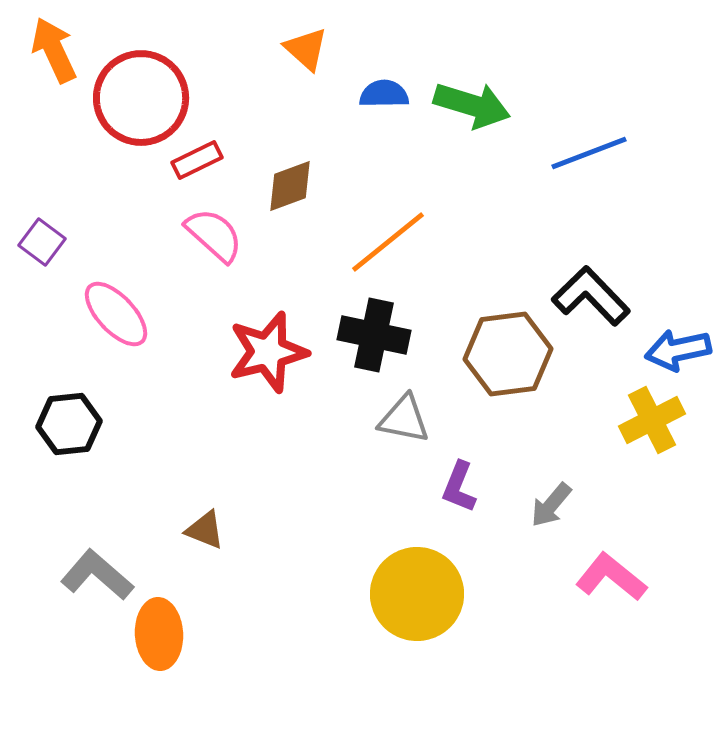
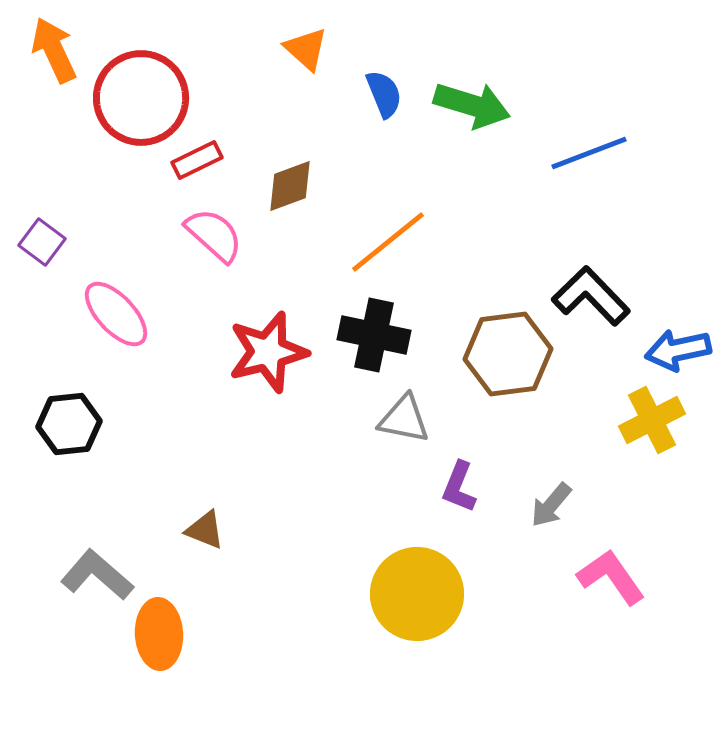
blue semicircle: rotated 69 degrees clockwise
pink L-shape: rotated 16 degrees clockwise
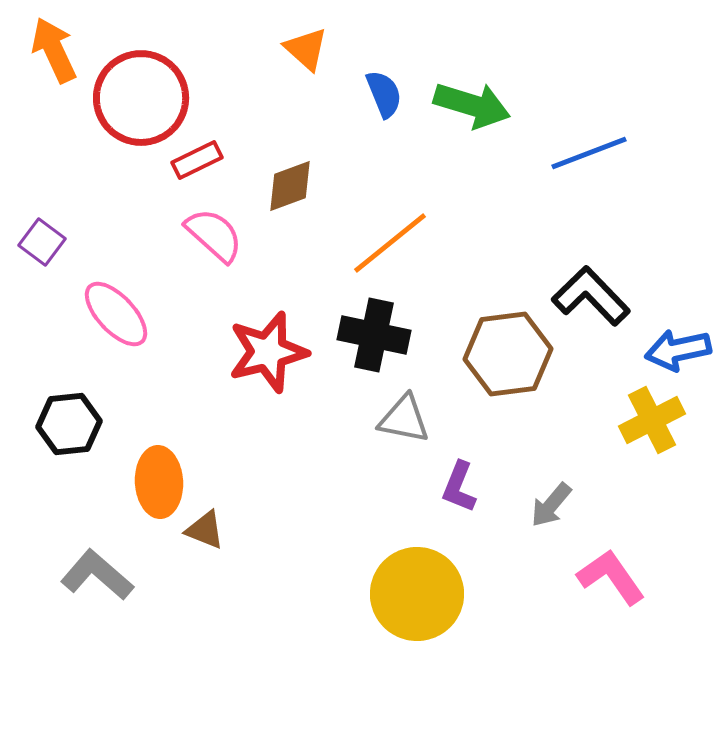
orange line: moved 2 px right, 1 px down
orange ellipse: moved 152 px up
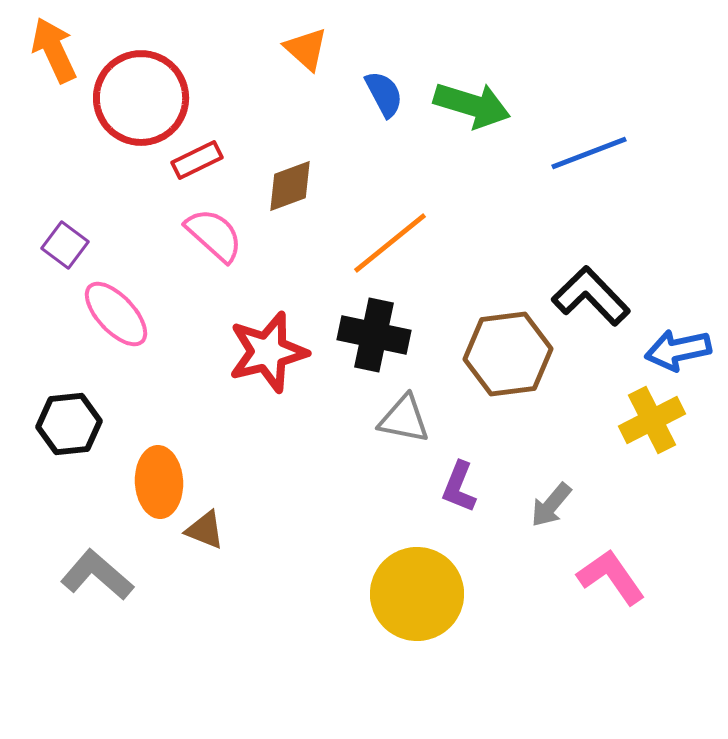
blue semicircle: rotated 6 degrees counterclockwise
purple square: moved 23 px right, 3 px down
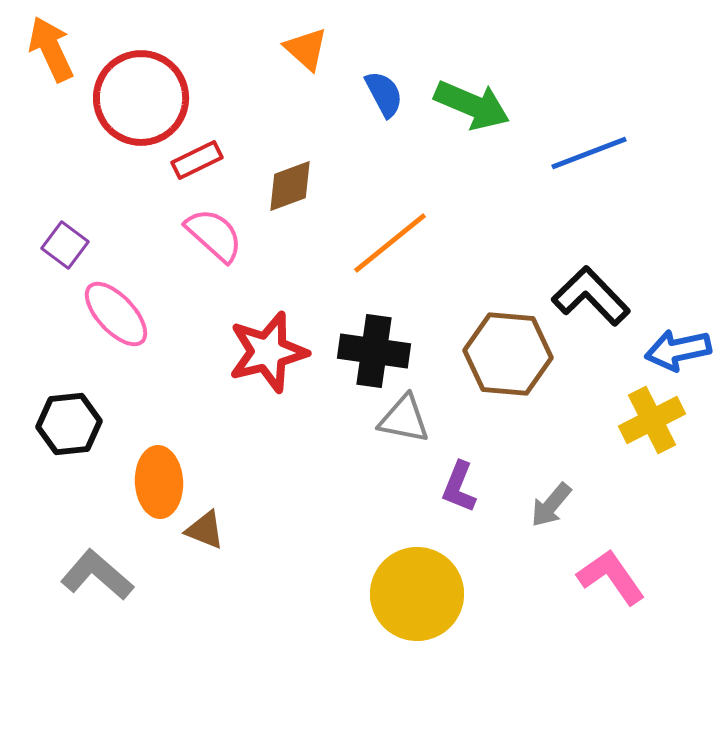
orange arrow: moved 3 px left, 1 px up
green arrow: rotated 6 degrees clockwise
black cross: moved 16 px down; rotated 4 degrees counterclockwise
brown hexagon: rotated 12 degrees clockwise
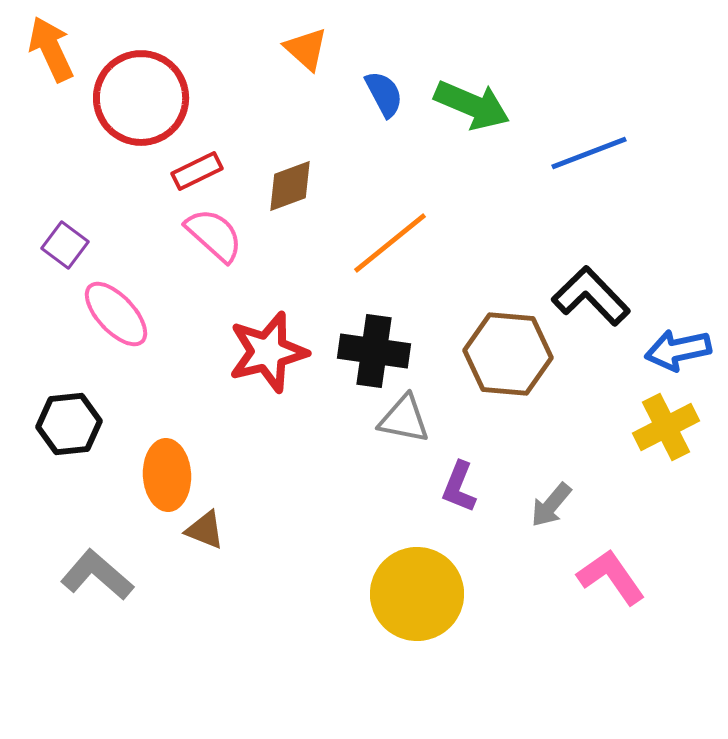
red rectangle: moved 11 px down
yellow cross: moved 14 px right, 7 px down
orange ellipse: moved 8 px right, 7 px up
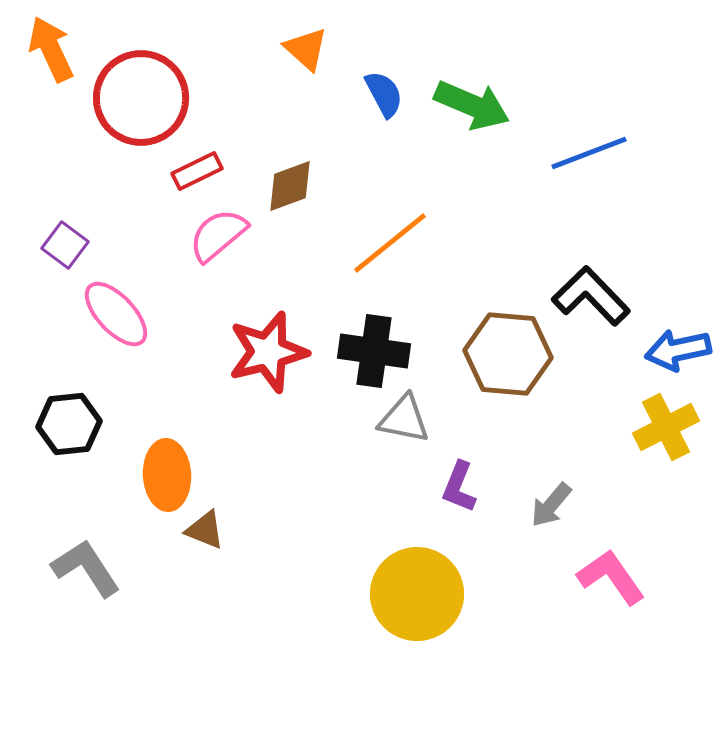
pink semicircle: moved 4 px right; rotated 82 degrees counterclockwise
gray L-shape: moved 11 px left, 7 px up; rotated 16 degrees clockwise
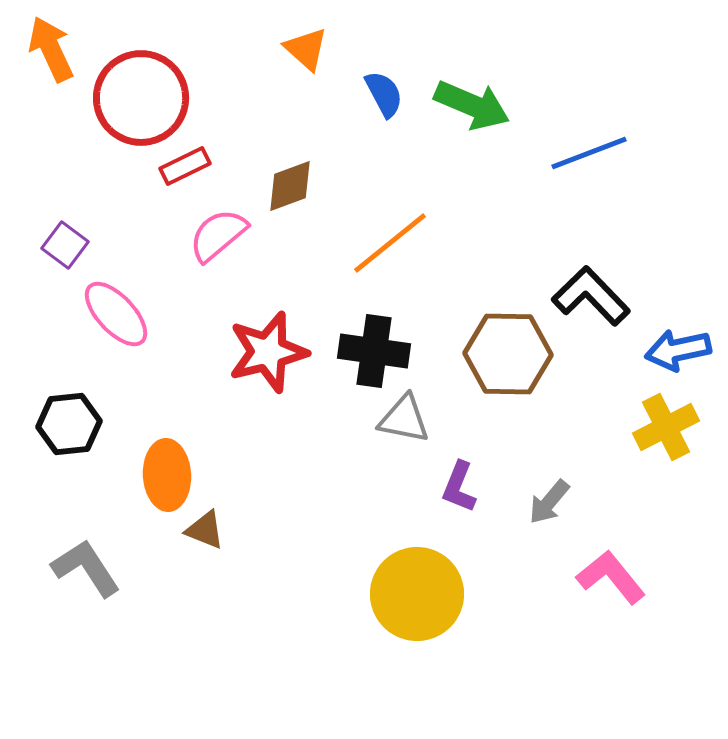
red rectangle: moved 12 px left, 5 px up
brown hexagon: rotated 4 degrees counterclockwise
gray arrow: moved 2 px left, 3 px up
pink L-shape: rotated 4 degrees counterclockwise
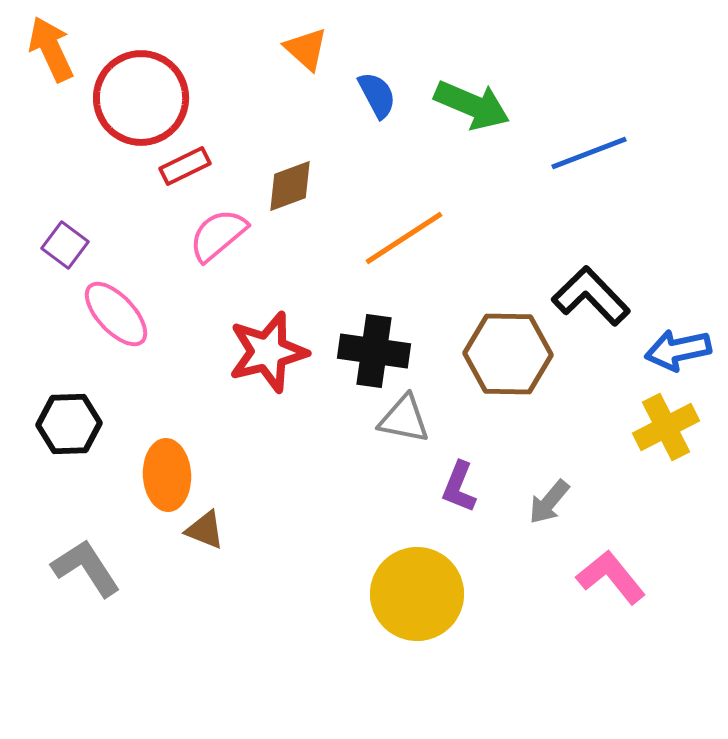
blue semicircle: moved 7 px left, 1 px down
orange line: moved 14 px right, 5 px up; rotated 6 degrees clockwise
black hexagon: rotated 4 degrees clockwise
